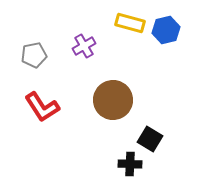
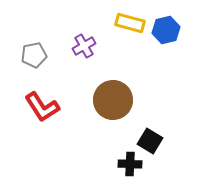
black square: moved 2 px down
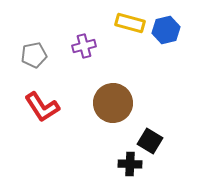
purple cross: rotated 15 degrees clockwise
brown circle: moved 3 px down
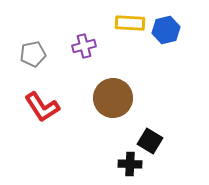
yellow rectangle: rotated 12 degrees counterclockwise
gray pentagon: moved 1 px left, 1 px up
brown circle: moved 5 px up
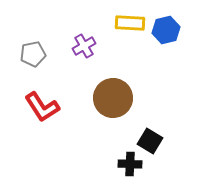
purple cross: rotated 15 degrees counterclockwise
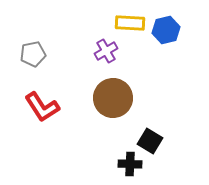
purple cross: moved 22 px right, 5 px down
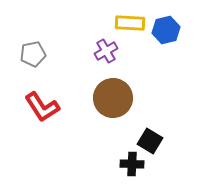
black cross: moved 2 px right
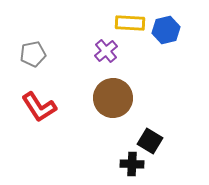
purple cross: rotated 10 degrees counterclockwise
red L-shape: moved 3 px left
